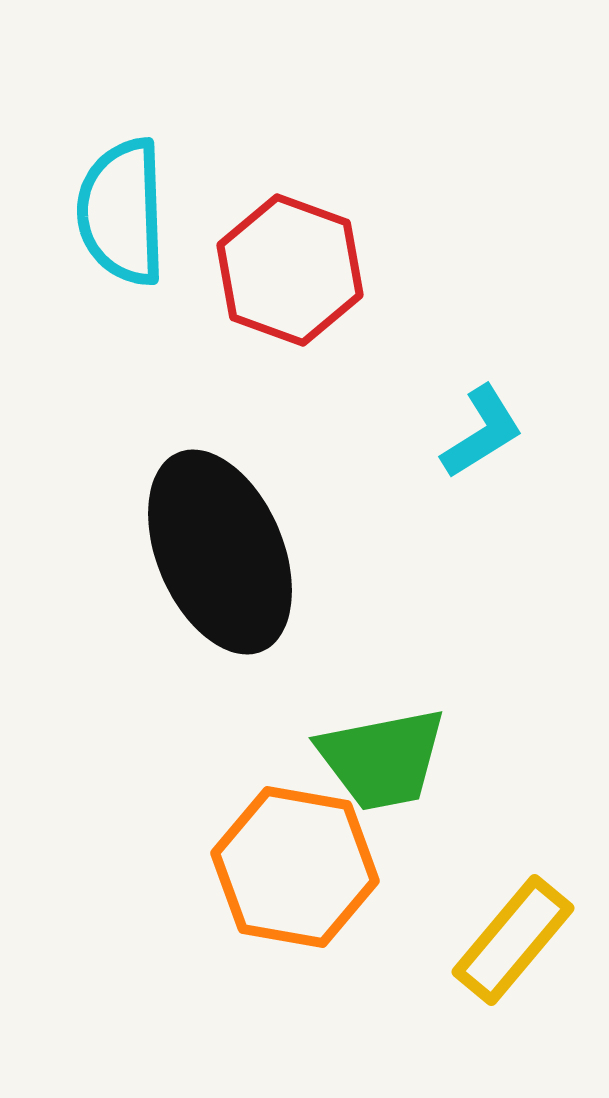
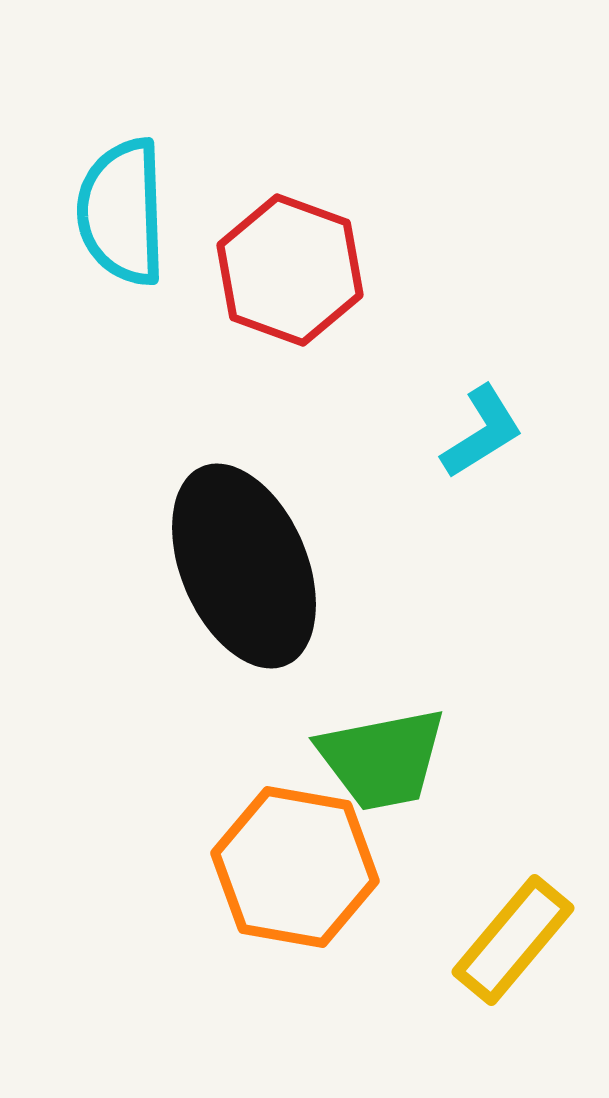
black ellipse: moved 24 px right, 14 px down
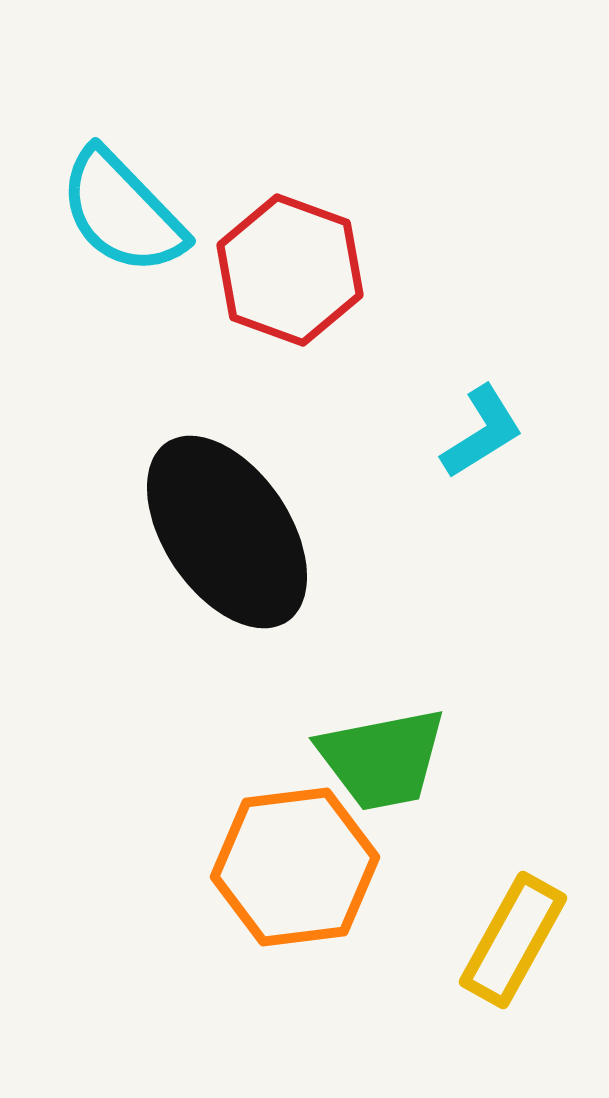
cyan semicircle: rotated 42 degrees counterclockwise
black ellipse: moved 17 px left, 34 px up; rotated 11 degrees counterclockwise
orange hexagon: rotated 17 degrees counterclockwise
yellow rectangle: rotated 11 degrees counterclockwise
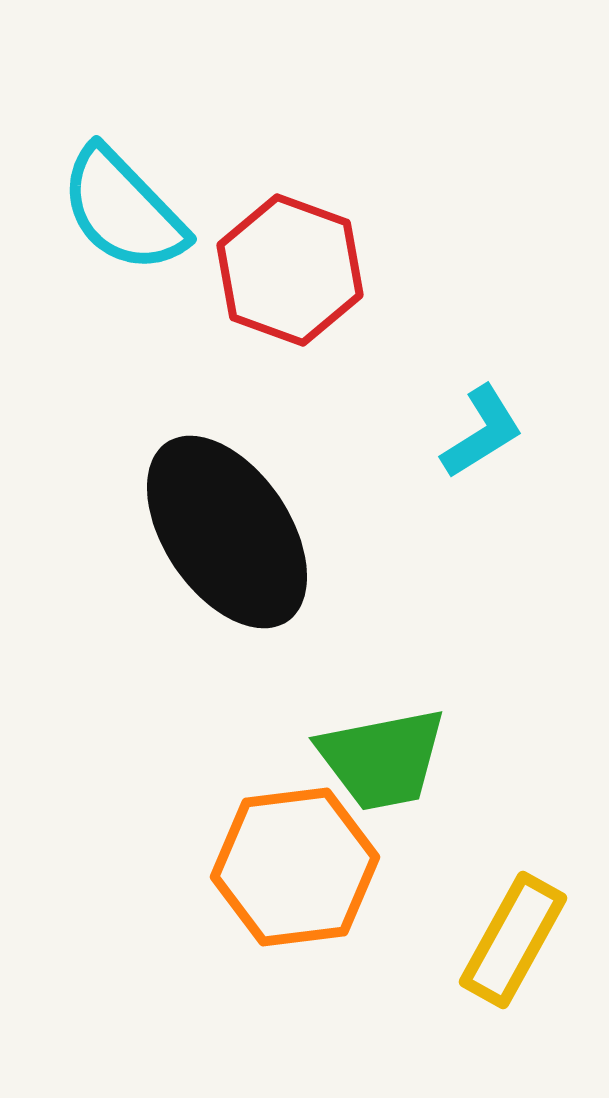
cyan semicircle: moved 1 px right, 2 px up
